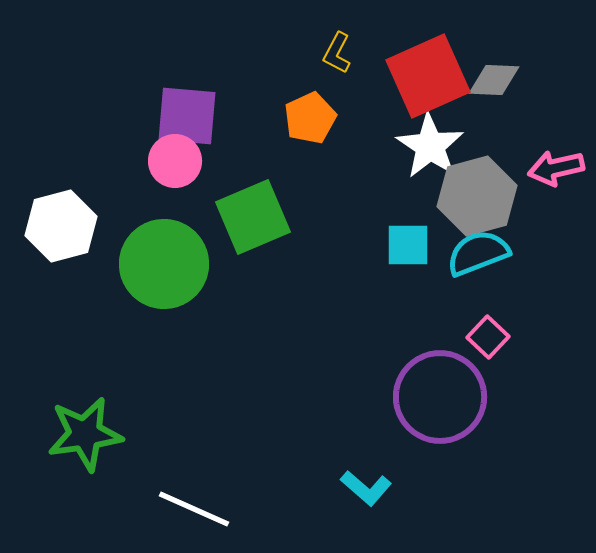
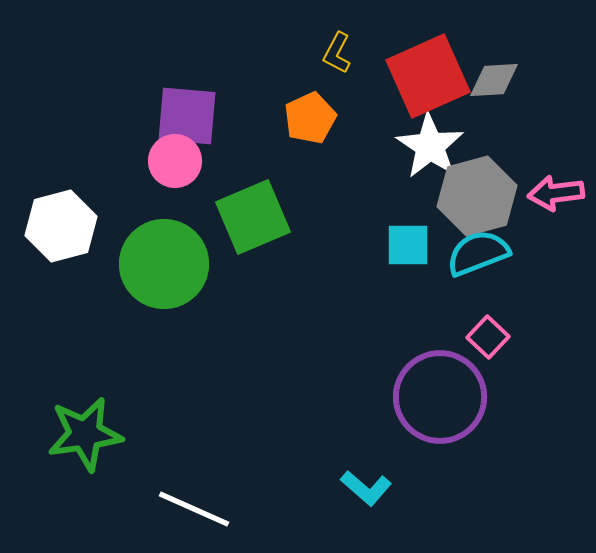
gray diamond: rotated 6 degrees counterclockwise
pink arrow: moved 25 px down; rotated 6 degrees clockwise
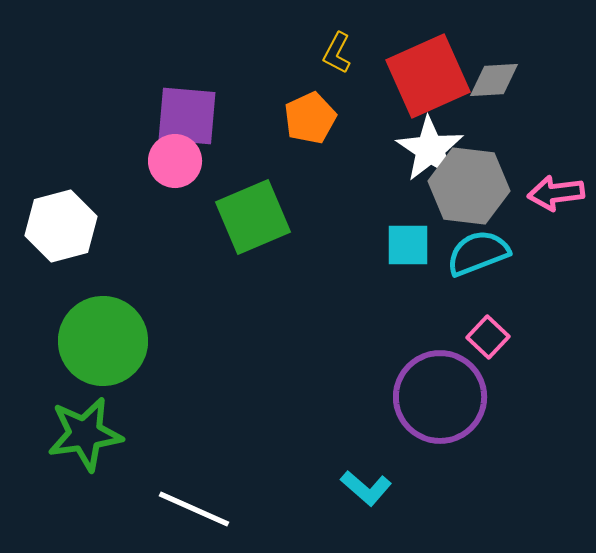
white star: moved 3 px down
gray hexagon: moved 8 px left, 10 px up; rotated 22 degrees clockwise
green circle: moved 61 px left, 77 px down
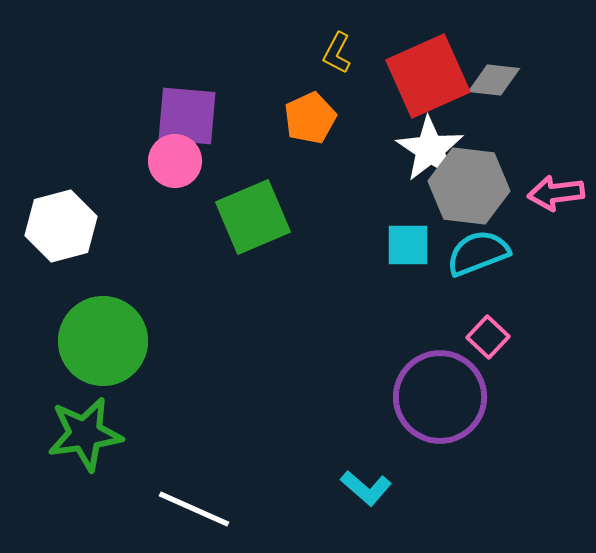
gray diamond: rotated 10 degrees clockwise
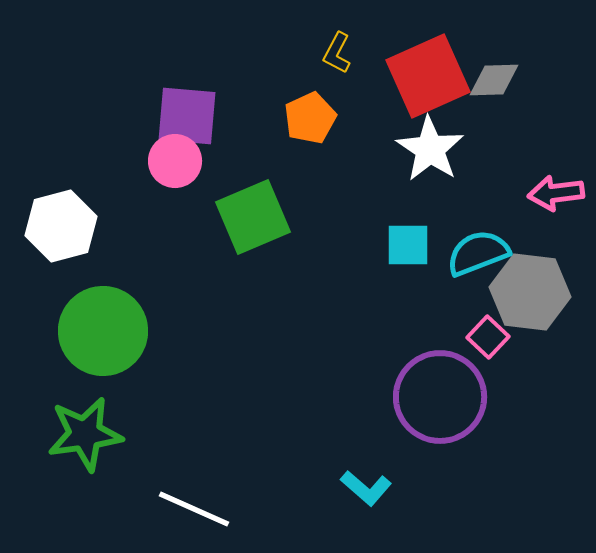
gray diamond: rotated 8 degrees counterclockwise
gray hexagon: moved 61 px right, 106 px down
green circle: moved 10 px up
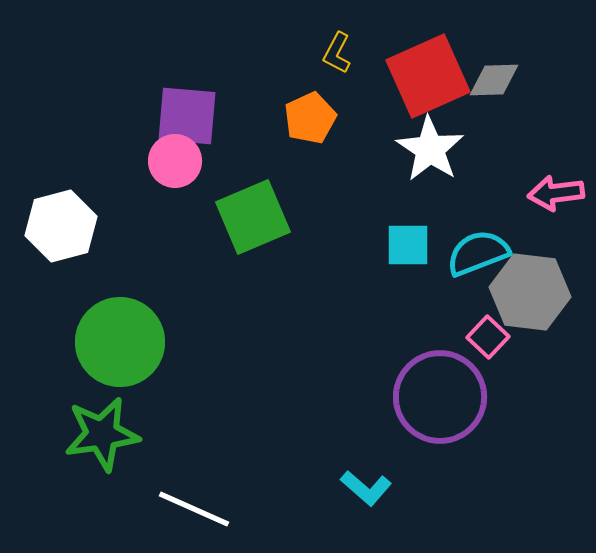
green circle: moved 17 px right, 11 px down
green star: moved 17 px right
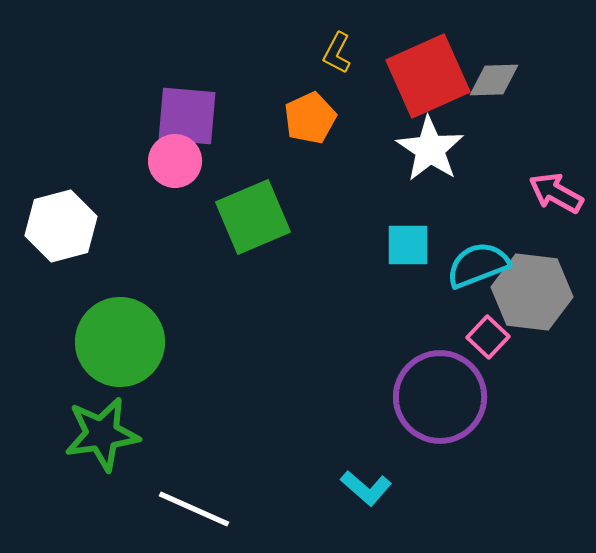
pink arrow: rotated 36 degrees clockwise
cyan semicircle: moved 12 px down
gray hexagon: moved 2 px right
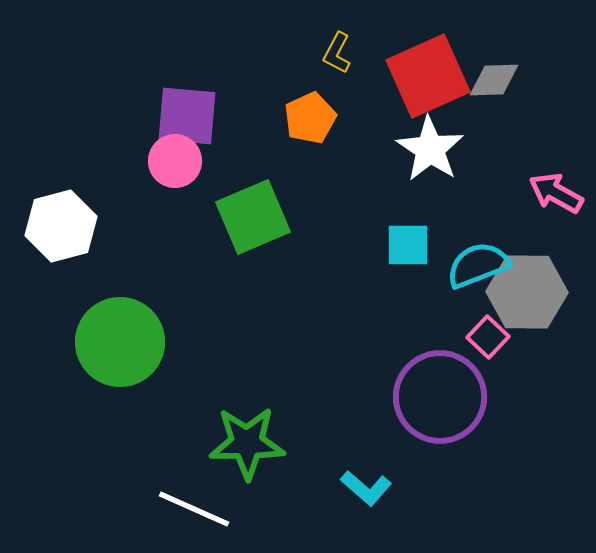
gray hexagon: moved 5 px left; rotated 6 degrees counterclockwise
green star: moved 145 px right, 9 px down; rotated 8 degrees clockwise
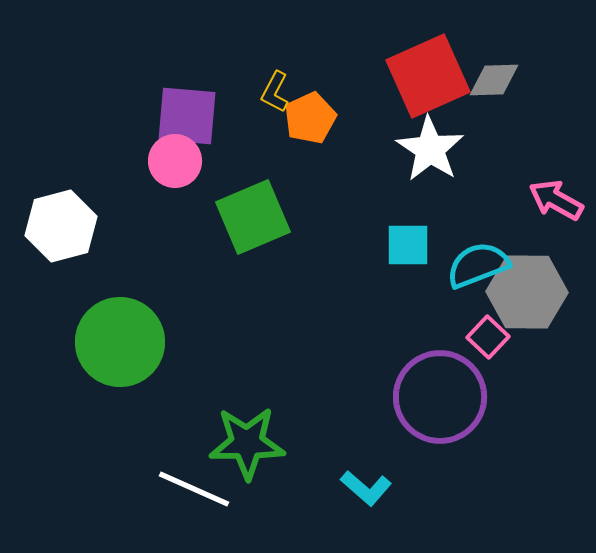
yellow L-shape: moved 62 px left, 39 px down
pink arrow: moved 7 px down
white line: moved 20 px up
